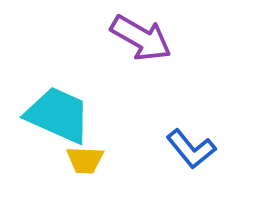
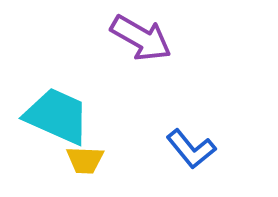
cyan trapezoid: moved 1 px left, 1 px down
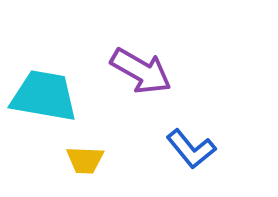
purple arrow: moved 33 px down
cyan trapezoid: moved 13 px left, 20 px up; rotated 14 degrees counterclockwise
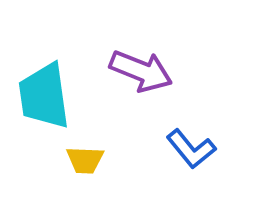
purple arrow: rotated 8 degrees counterclockwise
cyan trapezoid: rotated 108 degrees counterclockwise
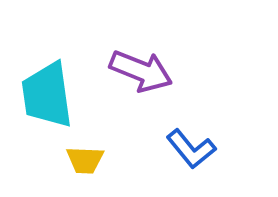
cyan trapezoid: moved 3 px right, 1 px up
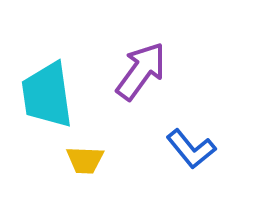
purple arrow: rotated 76 degrees counterclockwise
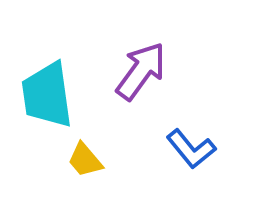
yellow trapezoid: rotated 48 degrees clockwise
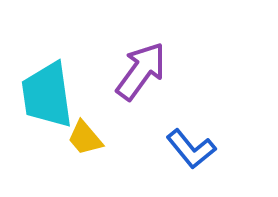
yellow trapezoid: moved 22 px up
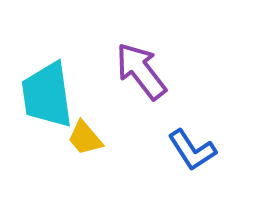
purple arrow: rotated 74 degrees counterclockwise
blue L-shape: moved 1 px right, 1 px down; rotated 6 degrees clockwise
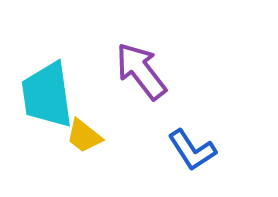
yellow trapezoid: moved 1 px left, 2 px up; rotated 12 degrees counterclockwise
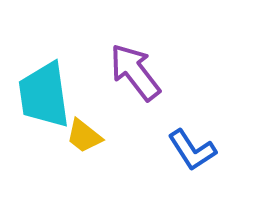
purple arrow: moved 6 px left, 1 px down
cyan trapezoid: moved 3 px left
